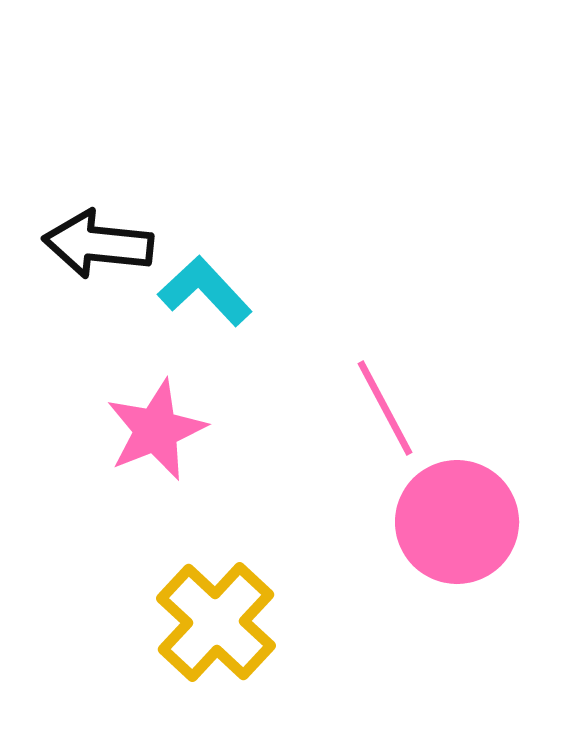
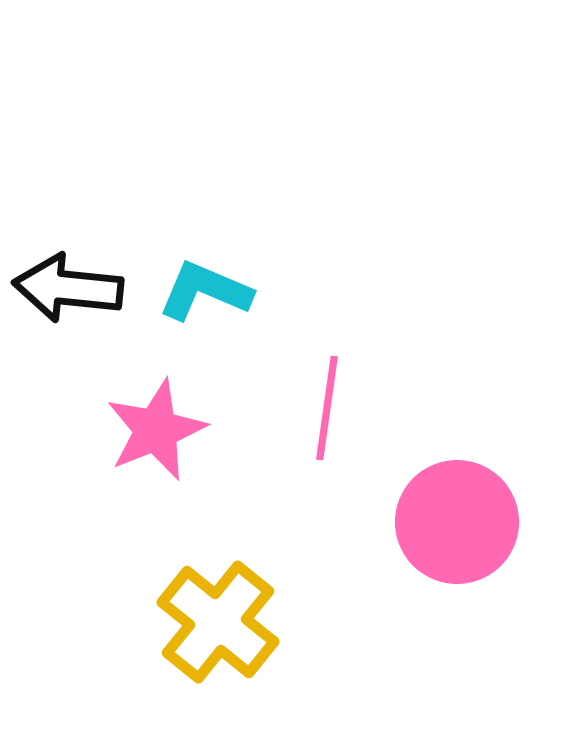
black arrow: moved 30 px left, 44 px down
cyan L-shape: rotated 24 degrees counterclockwise
pink line: moved 58 px left; rotated 36 degrees clockwise
yellow cross: moved 2 px right; rotated 4 degrees counterclockwise
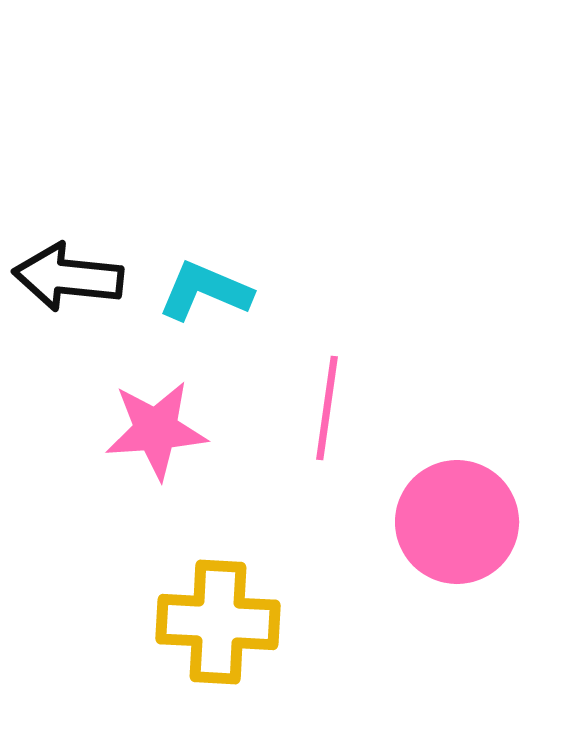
black arrow: moved 11 px up
pink star: rotated 18 degrees clockwise
yellow cross: rotated 36 degrees counterclockwise
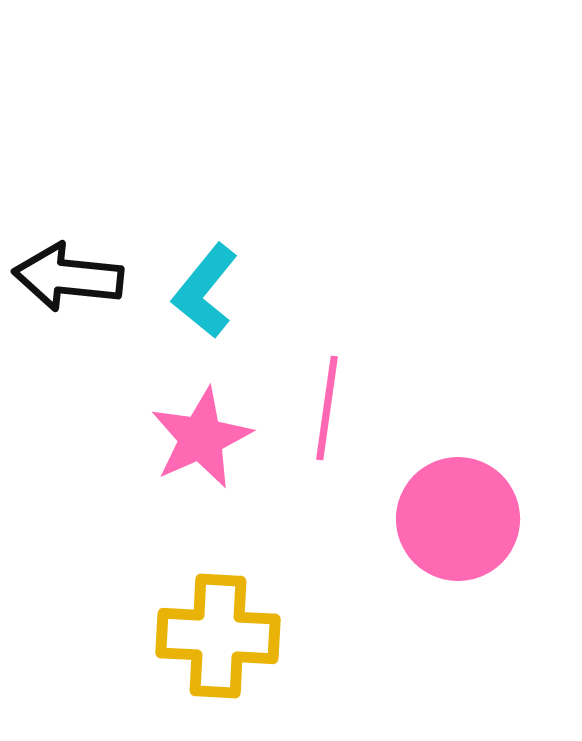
cyan L-shape: rotated 74 degrees counterclockwise
pink star: moved 45 px right, 8 px down; rotated 20 degrees counterclockwise
pink circle: moved 1 px right, 3 px up
yellow cross: moved 14 px down
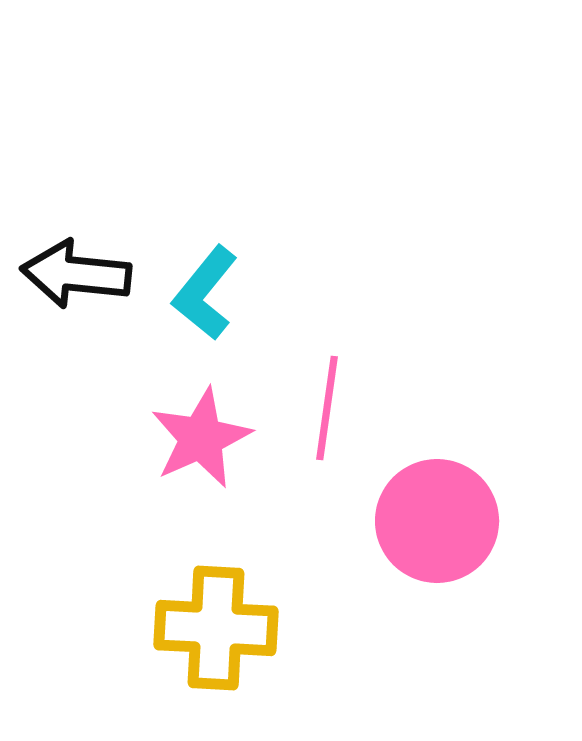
black arrow: moved 8 px right, 3 px up
cyan L-shape: moved 2 px down
pink circle: moved 21 px left, 2 px down
yellow cross: moved 2 px left, 8 px up
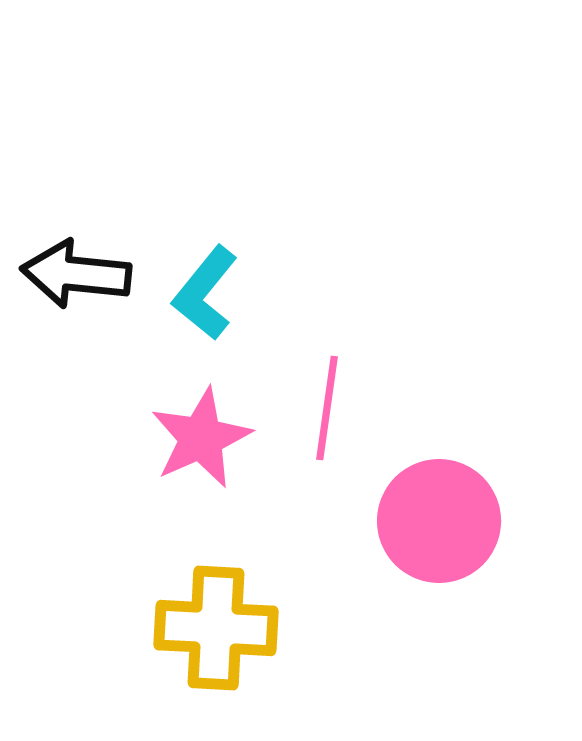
pink circle: moved 2 px right
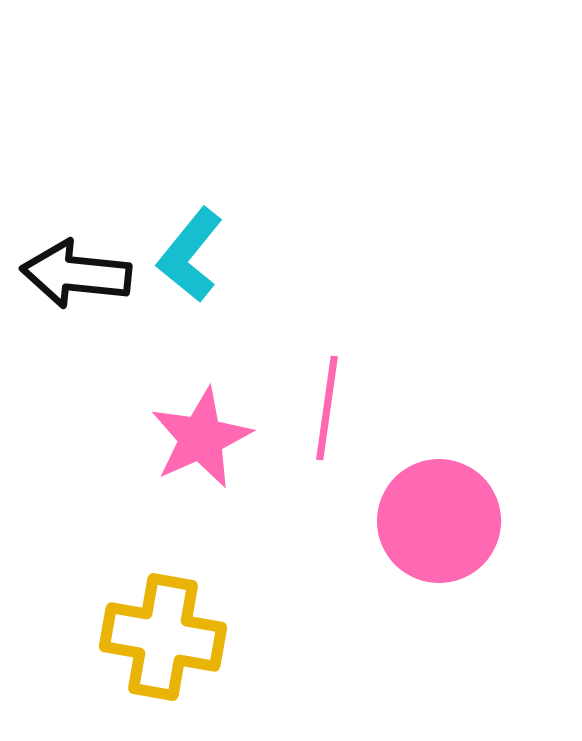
cyan L-shape: moved 15 px left, 38 px up
yellow cross: moved 53 px left, 9 px down; rotated 7 degrees clockwise
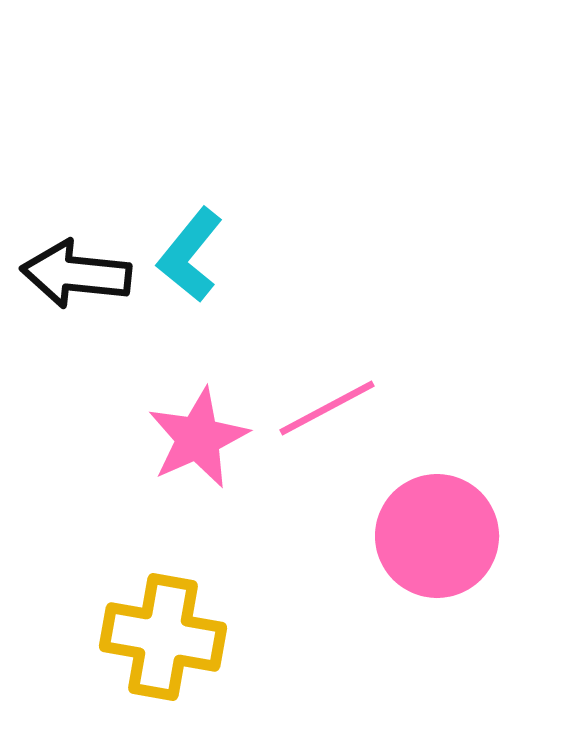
pink line: rotated 54 degrees clockwise
pink star: moved 3 px left
pink circle: moved 2 px left, 15 px down
